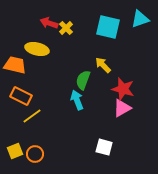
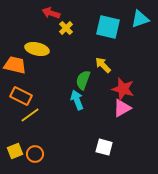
red arrow: moved 2 px right, 10 px up
yellow line: moved 2 px left, 1 px up
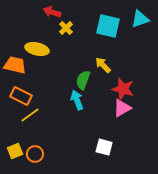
red arrow: moved 1 px right, 1 px up
cyan square: moved 1 px up
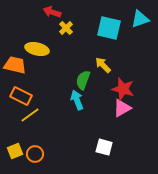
cyan square: moved 1 px right, 2 px down
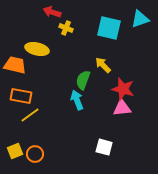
yellow cross: rotated 24 degrees counterclockwise
orange rectangle: rotated 15 degrees counterclockwise
pink triangle: rotated 24 degrees clockwise
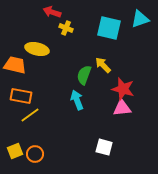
green semicircle: moved 1 px right, 5 px up
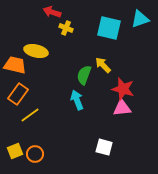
yellow ellipse: moved 1 px left, 2 px down
orange rectangle: moved 3 px left, 2 px up; rotated 65 degrees counterclockwise
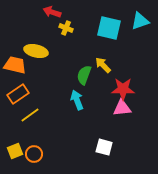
cyan triangle: moved 2 px down
red star: rotated 15 degrees counterclockwise
orange rectangle: rotated 20 degrees clockwise
orange circle: moved 1 px left
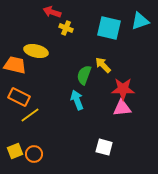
orange rectangle: moved 1 px right, 3 px down; rotated 60 degrees clockwise
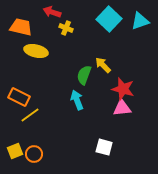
cyan square: moved 9 px up; rotated 30 degrees clockwise
orange trapezoid: moved 6 px right, 38 px up
red star: rotated 15 degrees clockwise
